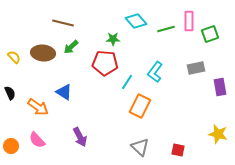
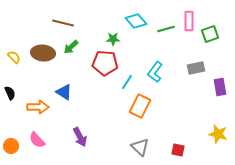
orange arrow: rotated 35 degrees counterclockwise
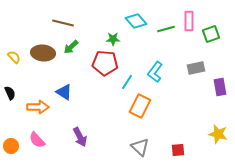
green square: moved 1 px right
red square: rotated 16 degrees counterclockwise
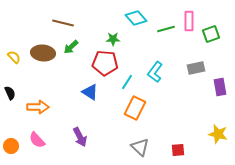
cyan diamond: moved 3 px up
blue triangle: moved 26 px right
orange rectangle: moved 5 px left, 2 px down
